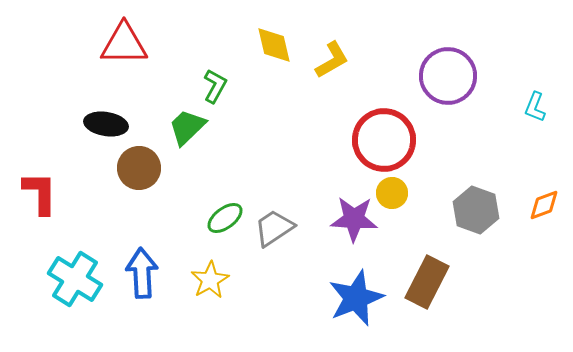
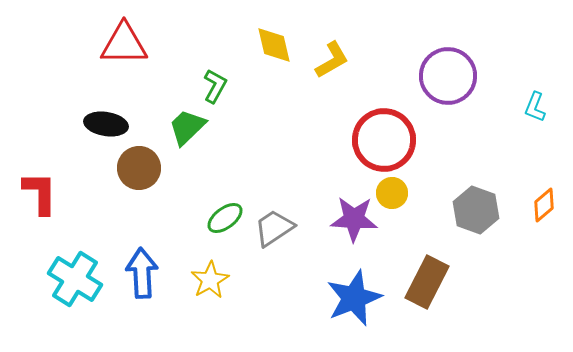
orange diamond: rotated 20 degrees counterclockwise
blue star: moved 2 px left
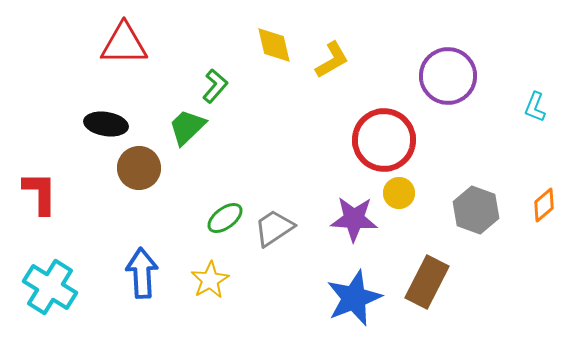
green L-shape: rotated 12 degrees clockwise
yellow circle: moved 7 px right
cyan cross: moved 25 px left, 8 px down
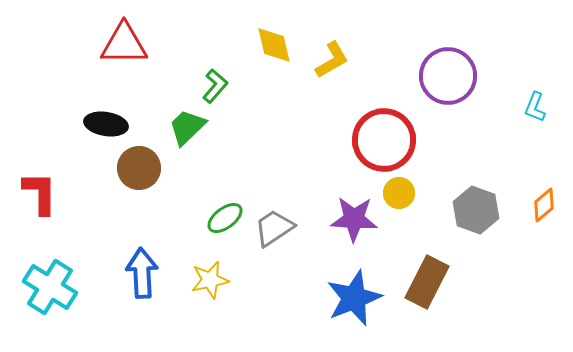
yellow star: rotated 18 degrees clockwise
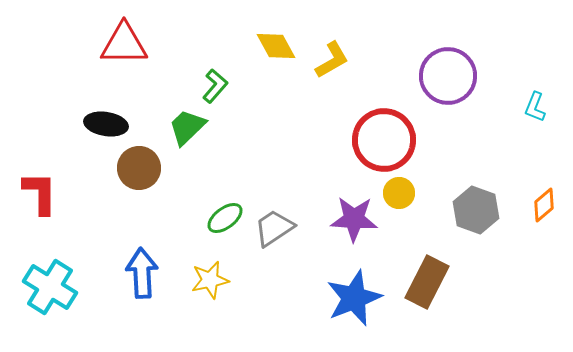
yellow diamond: moved 2 px right, 1 px down; rotated 15 degrees counterclockwise
